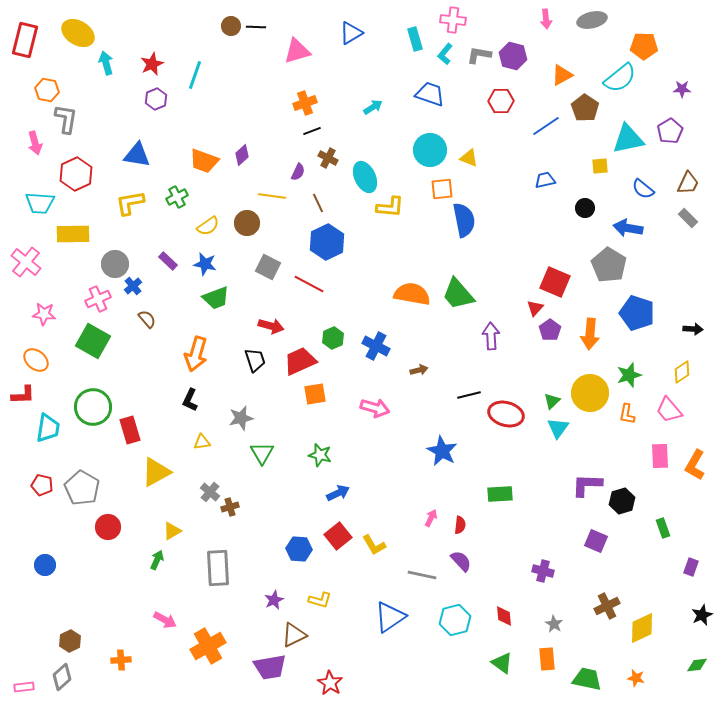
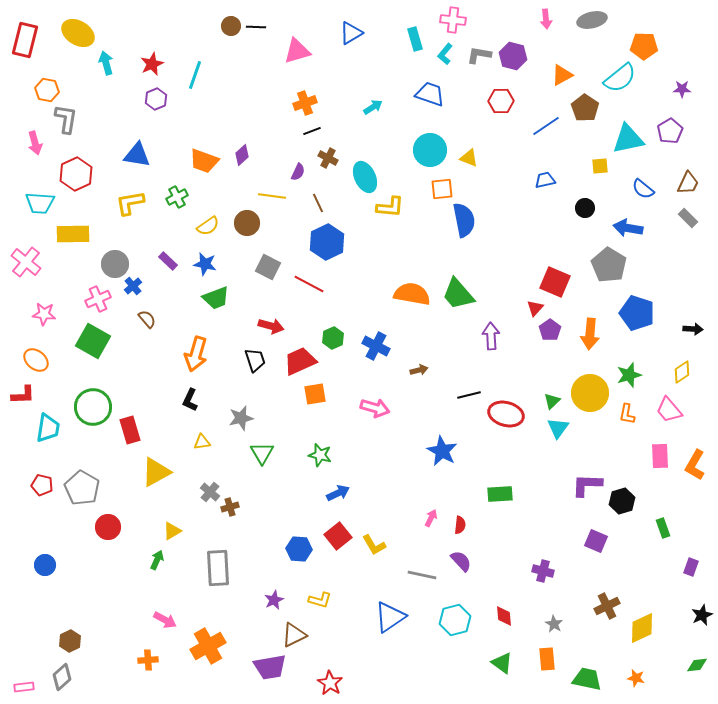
orange cross at (121, 660): moved 27 px right
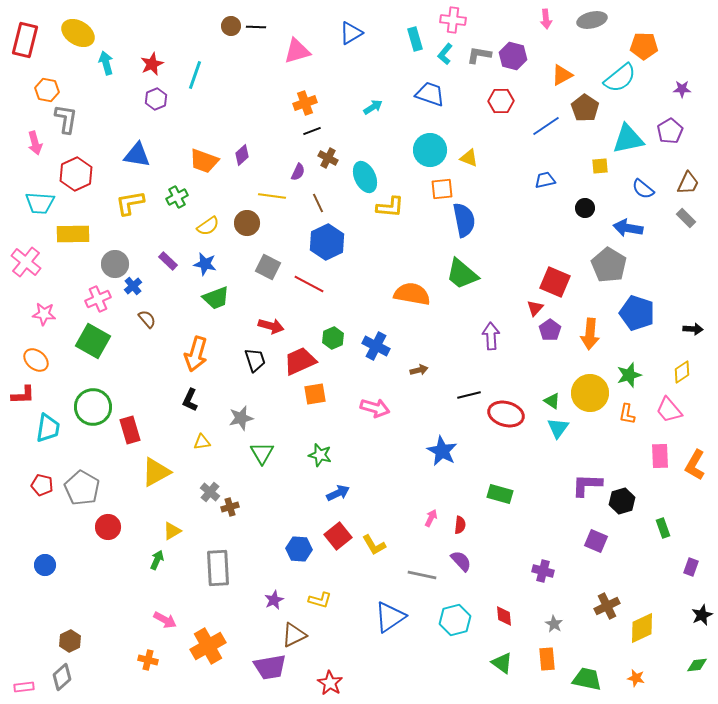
gray rectangle at (688, 218): moved 2 px left
green trapezoid at (458, 294): moved 4 px right, 20 px up; rotated 9 degrees counterclockwise
green triangle at (552, 401): rotated 42 degrees counterclockwise
green rectangle at (500, 494): rotated 20 degrees clockwise
orange cross at (148, 660): rotated 18 degrees clockwise
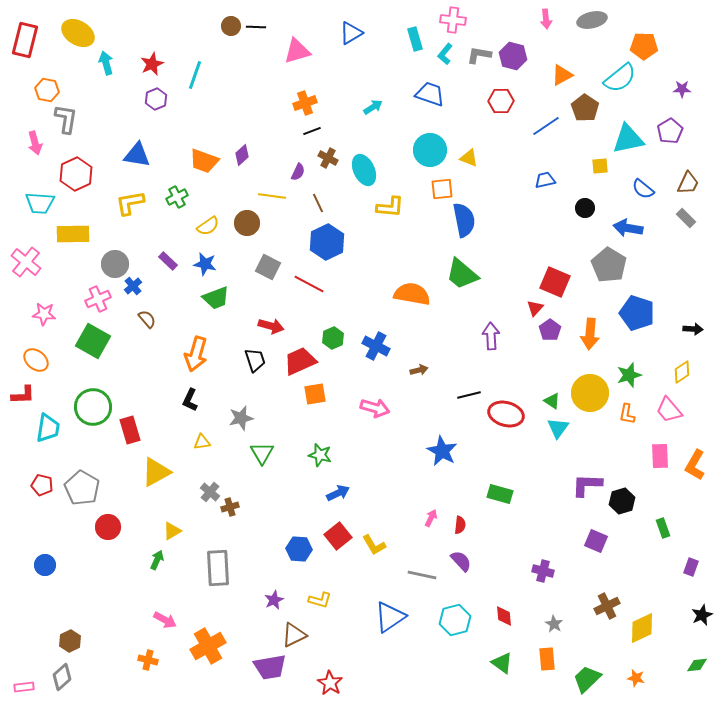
cyan ellipse at (365, 177): moved 1 px left, 7 px up
green trapezoid at (587, 679): rotated 56 degrees counterclockwise
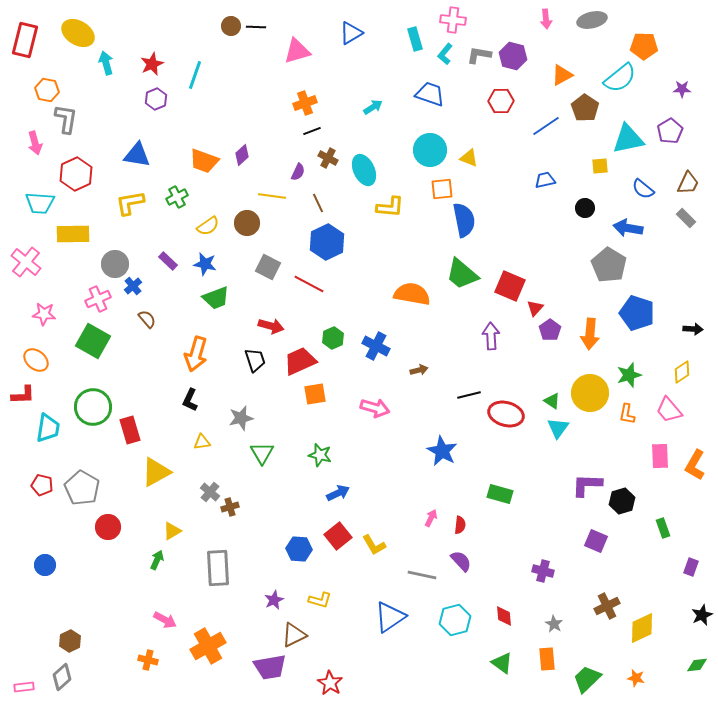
red square at (555, 282): moved 45 px left, 4 px down
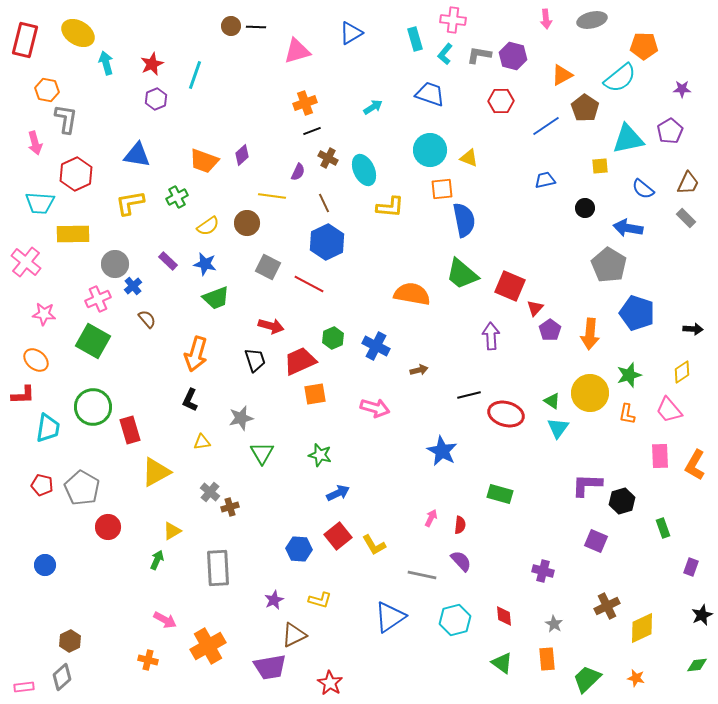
brown line at (318, 203): moved 6 px right
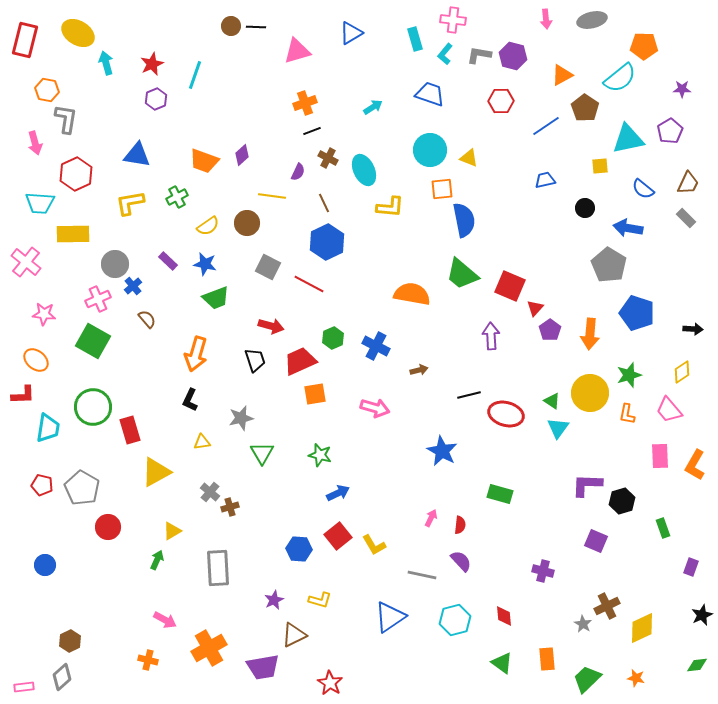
gray star at (554, 624): moved 29 px right
orange cross at (208, 646): moved 1 px right, 2 px down
purple trapezoid at (270, 667): moved 7 px left
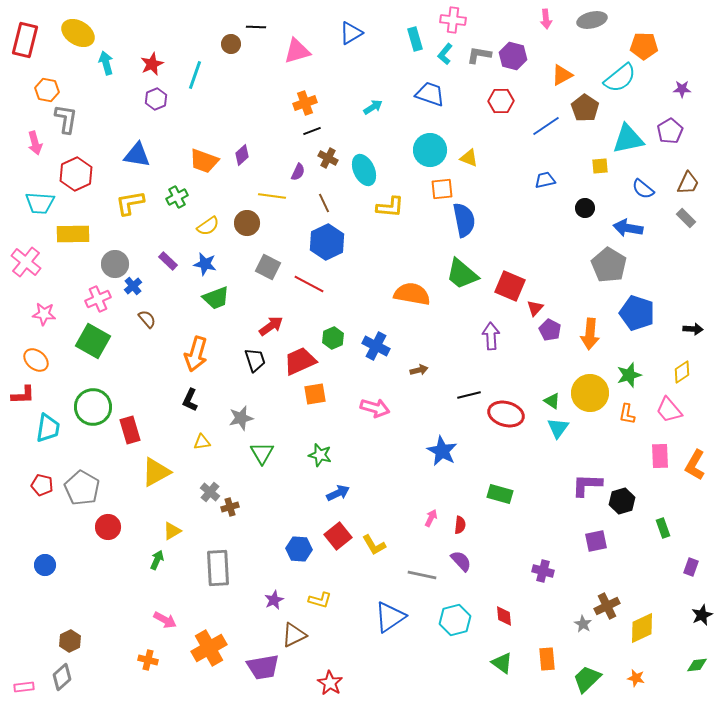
brown circle at (231, 26): moved 18 px down
red arrow at (271, 326): rotated 50 degrees counterclockwise
purple pentagon at (550, 330): rotated 10 degrees counterclockwise
purple square at (596, 541): rotated 35 degrees counterclockwise
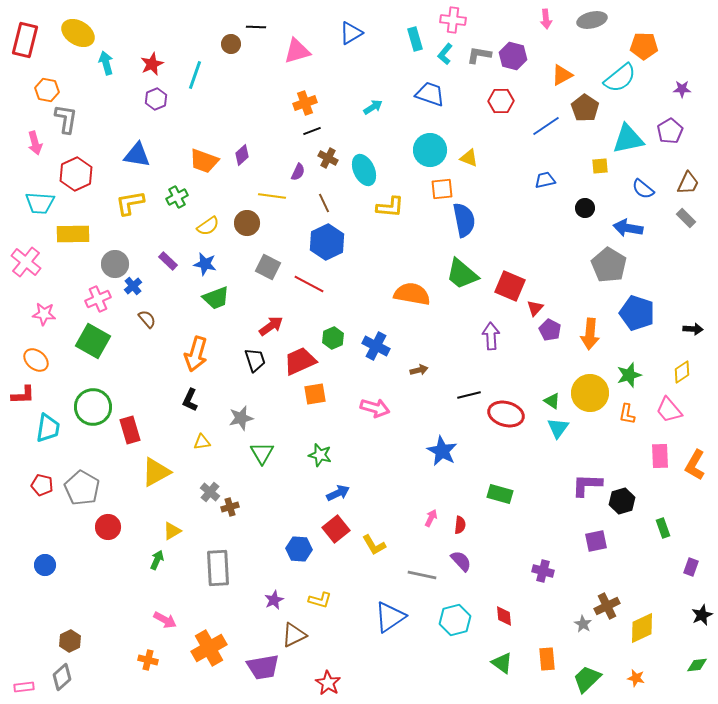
red square at (338, 536): moved 2 px left, 7 px up
red star at (330, 683): moved 2 px left
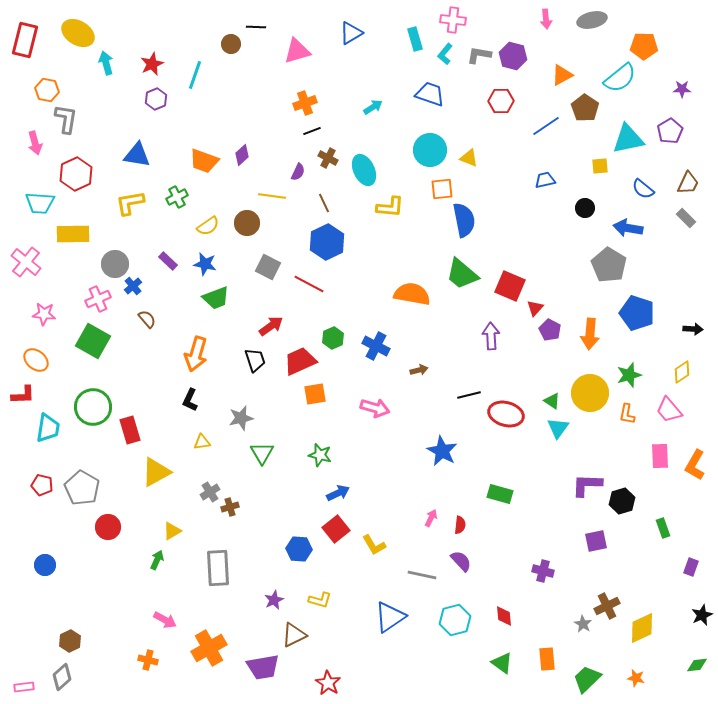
gray cross at (210, 492): rotated 18 degrees clockwise
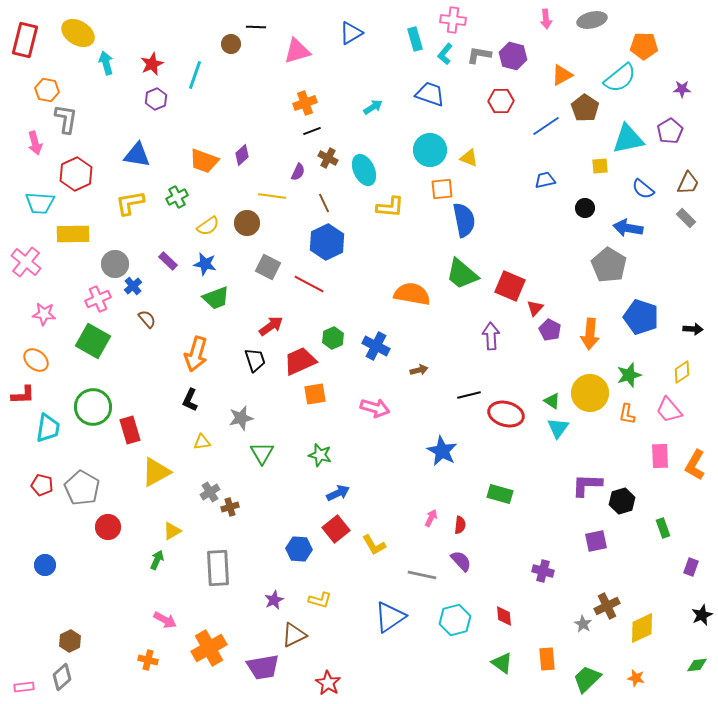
blue pentagon at (637, 313): moved 4 px right, 4 px down
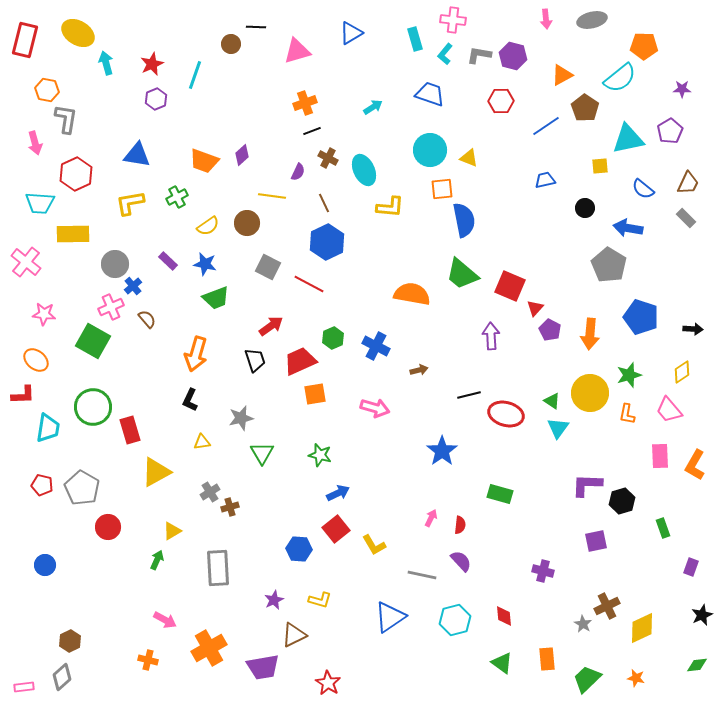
pink cross at (98, 299): moved 13 px right, 8 px down
blue star at (442, 451): rotated 8 degrees clockwise
